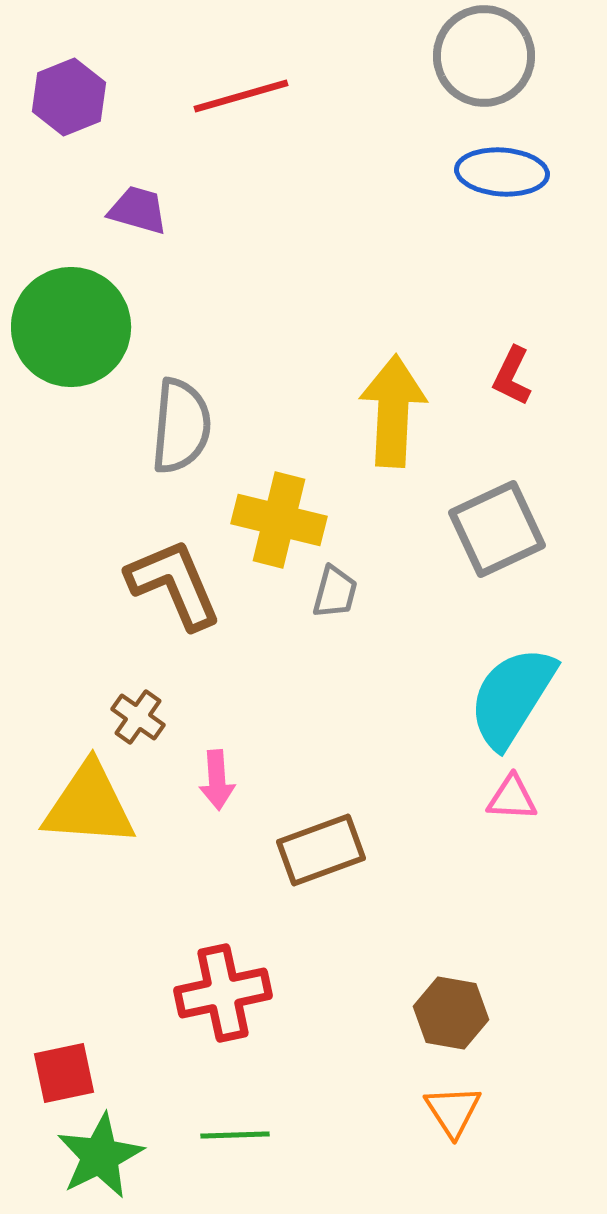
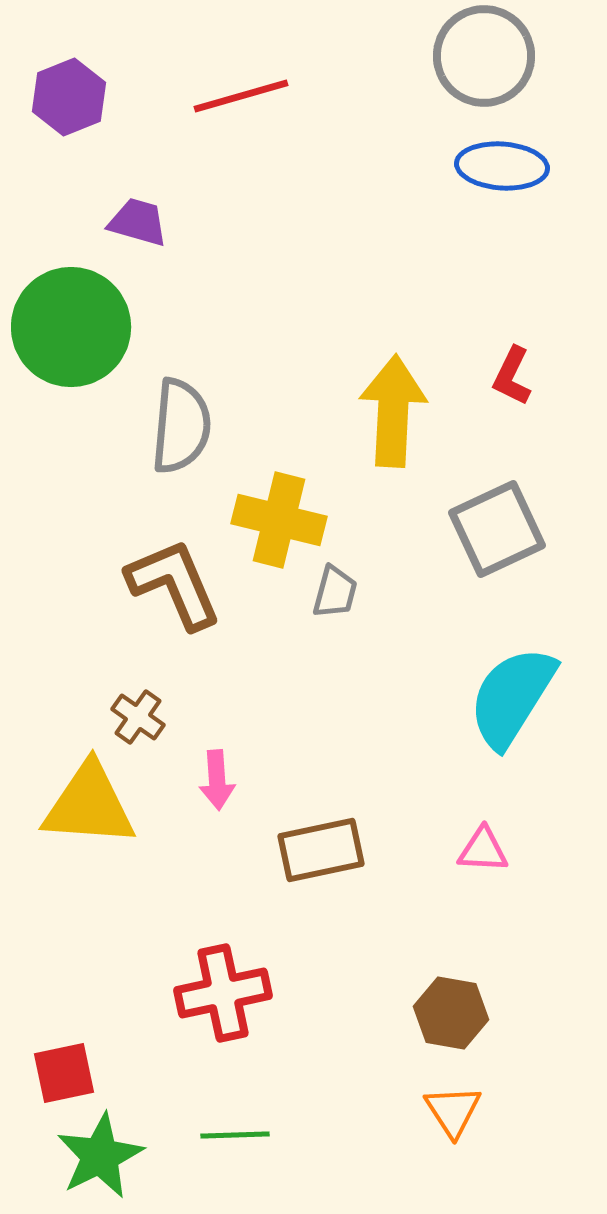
blue ellipse: moved 6 px up
purple trapezoid: moved 12 px down
pink triangle: moved 29 px left, 52 px down
brown rectangle: rotated 8 degrees clockwise
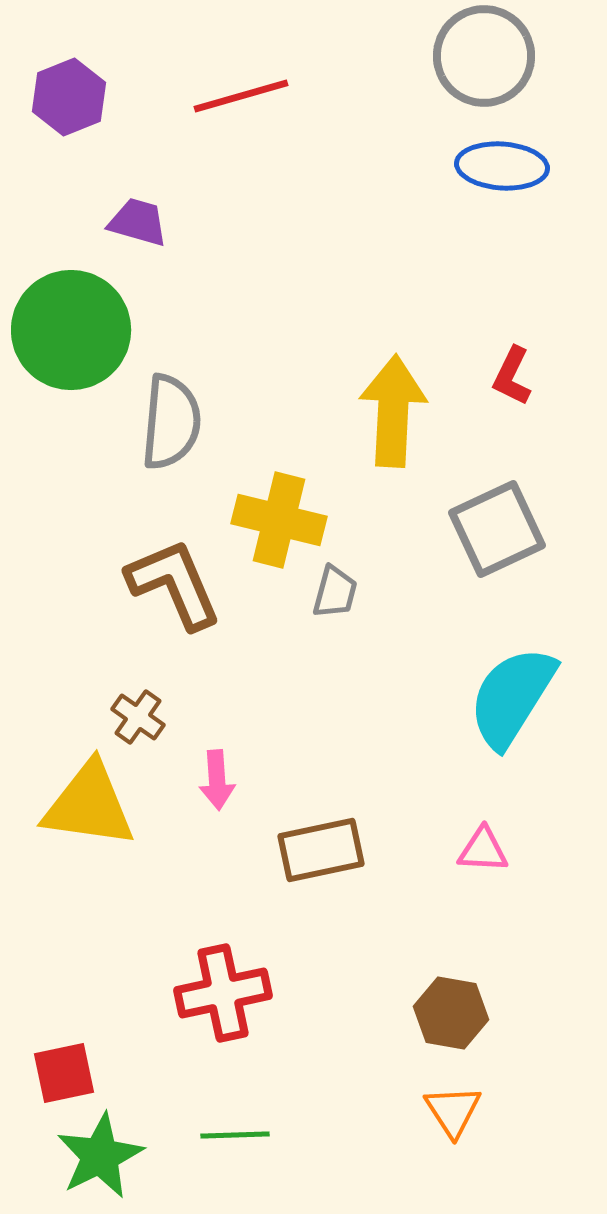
green circle: moved 3 px down
gray semicircle: moved 10 px left, 4 px up
yellow triangle: rotated 4 degrees clockwise
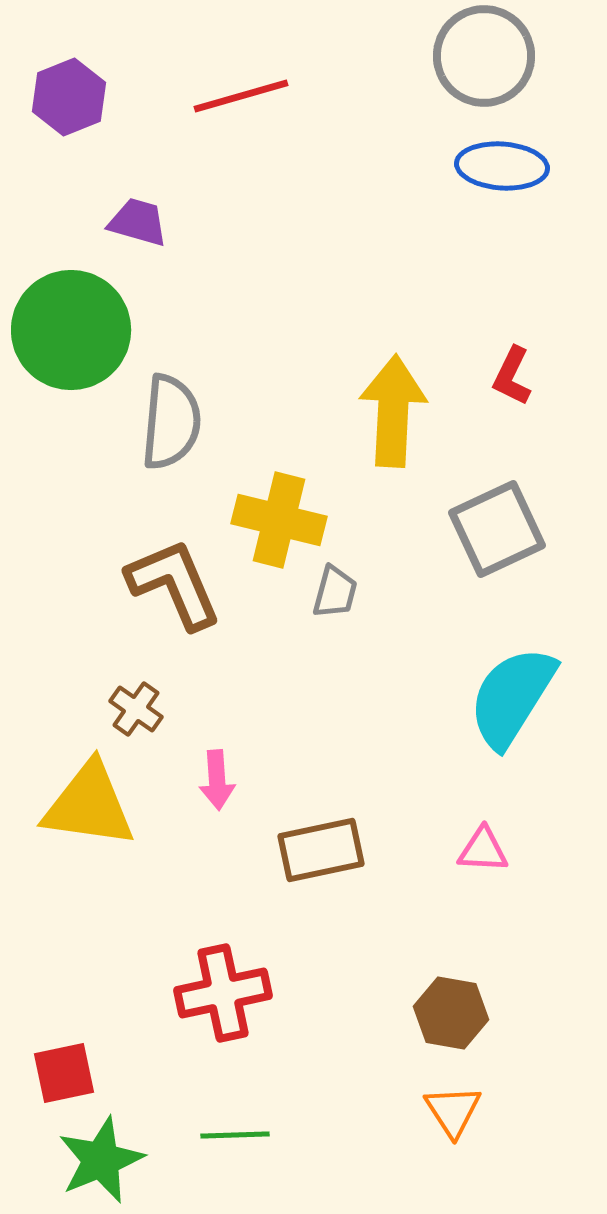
brown cross: moved 2 px left, 8 px up
green star: moved 1 px right, 4 px down; rotated 4 degrees clockwise
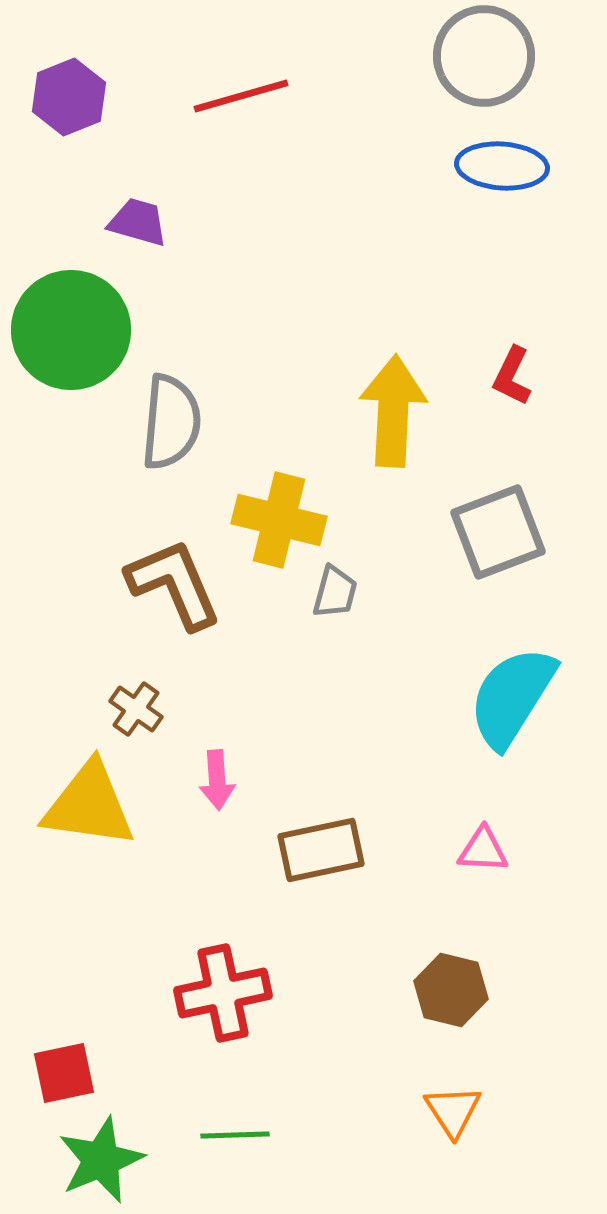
gray square: moved 1 px right, 3 px down; rotated 4 degrees clockwise
brown hexagon: moved 23 px up; rotated 4 degrees clockwise
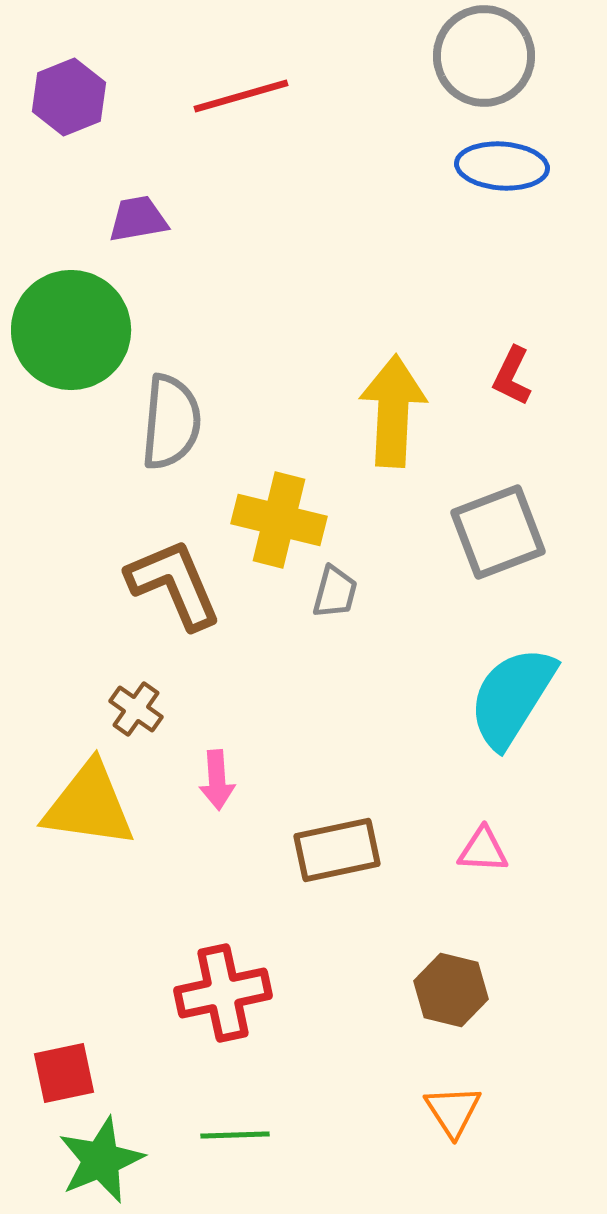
purple trapezoid: moved 3 px up; rotated 26 degrees counterclockwise
brown rectangle: moved 16 px right
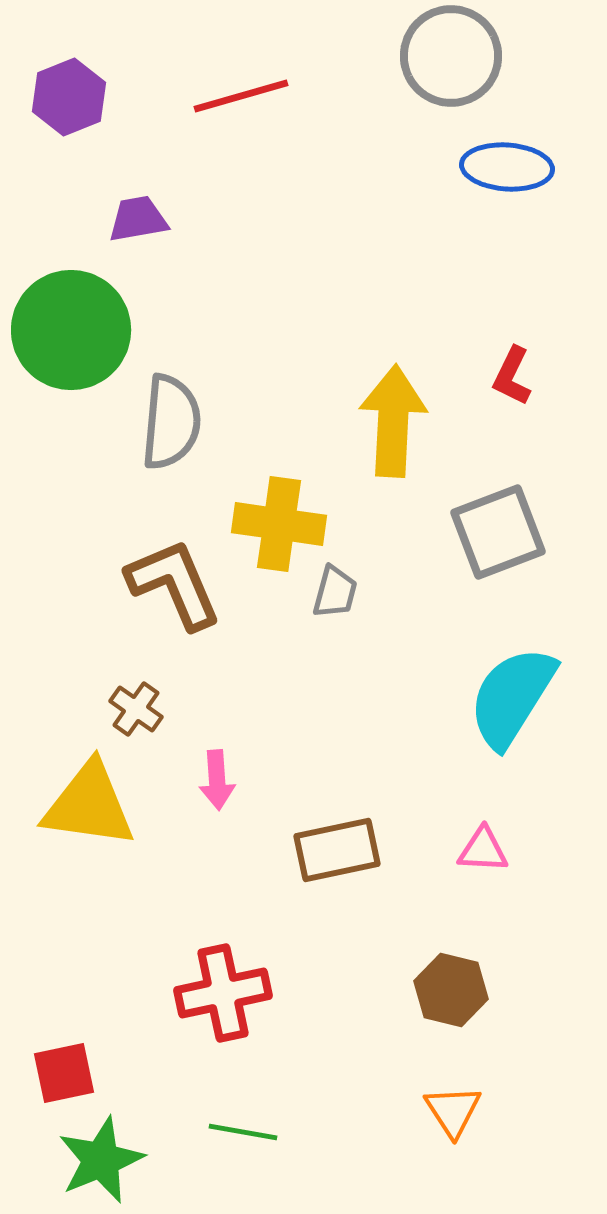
gray circle: moved 33 px left
blue ellipse: moved 5 px right, 1 px down
yellow arrow: moved 10 px down
yellow cross: moved 4 px down; rotated 6 degrees counterclockwise
green line: moved 8 px right, 3 px up; rotated 12 degrees clockwise
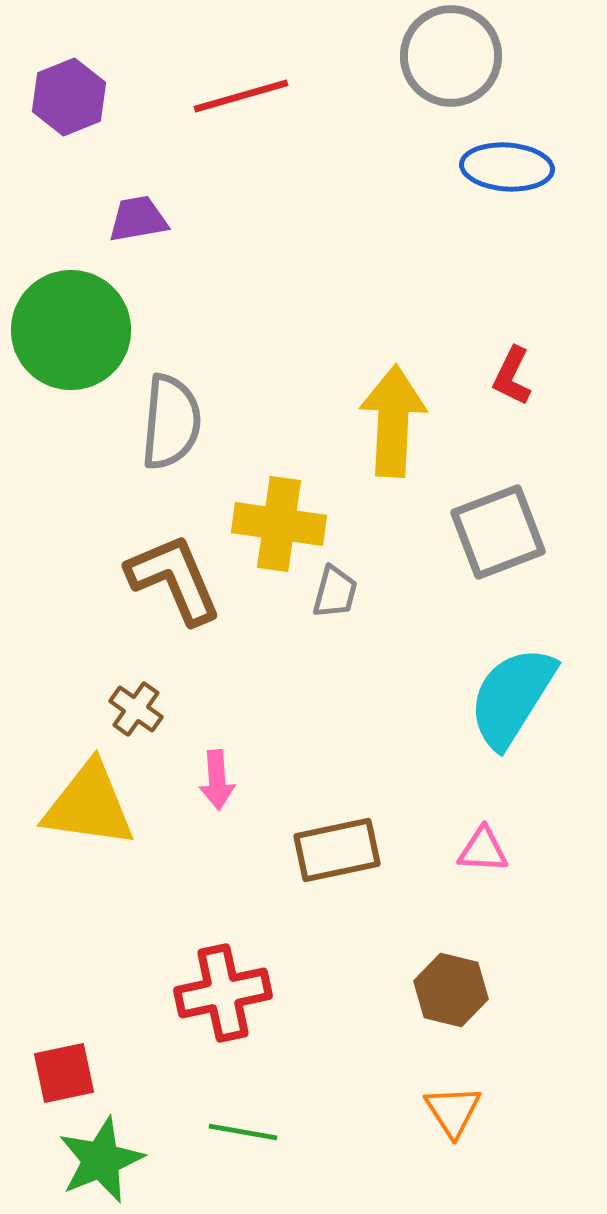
brown L-shape: moved 5 px up
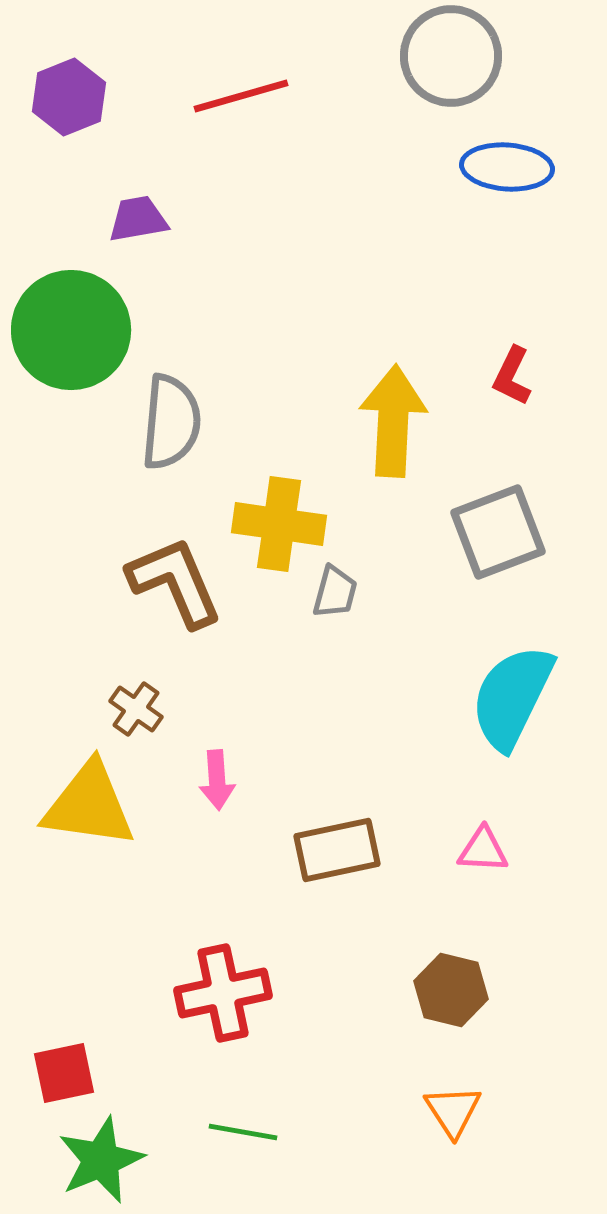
brown L-shape: moved 1 px right, 3 px down
cyan semicircle: rotated 6 degrees counterclockwise
